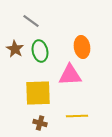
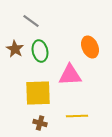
orange ellipse: moved 8 px right; rotated 15 degrees counterclockwise
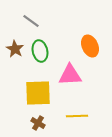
orange ellipse: moved 1 px up
brown cross: moved 2 px left; rotated 16 degrees clockwise
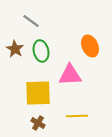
green ellipse: moved 1 px right
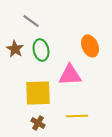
green ellipse: moved 1 px up
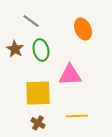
orange ellipse: moved 7 px left, 17 px up
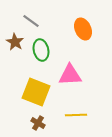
brown star: moved 7 px up
yellow square: moved 2 px left, 1 px up; rotated 24 degrees clockwise
yellow line: moved 1 px left, 1 px up
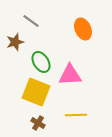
brown star: rotated 24 degrees clockwise
green ellipse: moved 12 px down; rotated 20 degrees counterclockwise
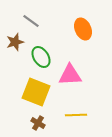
green ellipse: moved 5 px up
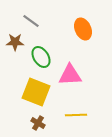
brown star: rotated 18 degrees clockwise
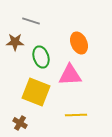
gray line: rotated 18 degrees counterclockwise
orange ellipse: moved 4 px left, 14 px down
green ellipse: rotated 15 degrees clockwise
brown cross: moved 18 px left
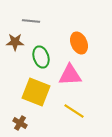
gray line: rotated 12 degrees counterclockwise
yellow line: moved 2 px left, 4 px up; rotated 35 degrees clockwise
